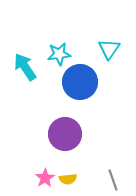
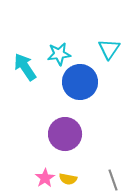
yellow semicircle: rotated 18 degrees clockwise
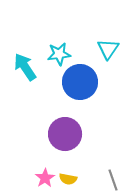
cyan triangle: moved 1 px left
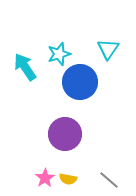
cyan star: rotated 10 degrees counterclockwise
gray line: moved 4 px left; rotated 30 degrees counterclockwise
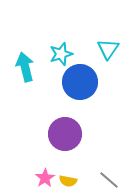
cyan star: moved 2 px right
cyan arrow: rotated 20 degrees clockwise
yellow semicircle: moved 2 px down
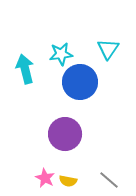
cyan star: rotated 10 degrees clockwise
cyan arrow: moved 2 px down
pink star: rotated 12 degrees counterclockwise
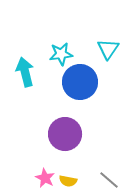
cyan arrow: moved 3 px down
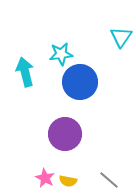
cyan triangle: moved 13 px right, 12 px up
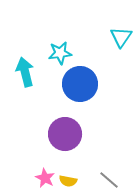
cyan star: moved 1 px left, 1 px up
blue circle: moved 2 px down
